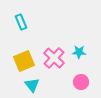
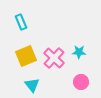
yellow square: moved 2 px right, 5 px up
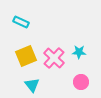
cyan rectangle: rotated 42 degrees counterclockwise
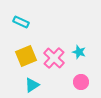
cyan star: rotated 16 degrees clockwise
cyan triangle: rotated 35 degrees clockwise
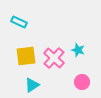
cyan rectangle: moved 2 px left
cyan star: moved 1 px left, 2 px up
yellow square: rotated 15 degrees clockwise
pink circle: moved 1 px right
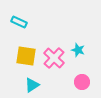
yellow square: rotated 15 degrees clockwise
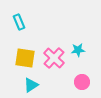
cyan rectangle: rotated 42 degrees clockwise
cyan star: rotated 24 degrees counterclockwise
yellow square: moved 1 px left, 2 px down
cyan triangle: moved 1 px left
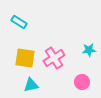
cyan rectangle: rotated 35 degrees counterclockwise
cyan star: moved 11 px right
pink cross: rotated 15 degrees clockwise
cyan triangle: rotated 21 degrees clockwise
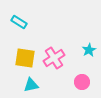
cyan star: rotated 24 degrees counterclockwise
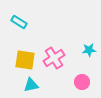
cyan star: rotated 24 degrees clockwise
yellow square: moved 2 px down
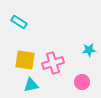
pink cross: moved 1 px left, 5 px down; rotated 15 degrees clockwise
